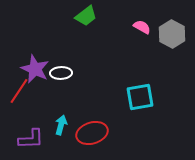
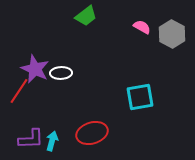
cyan arrow: moved 9 px left, 16 px down
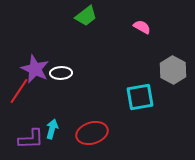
gray hexagon: moved 1 px right, 36 px down
cyan arrow: moved 12 px up
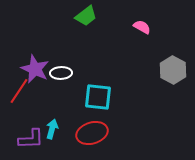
cyan square: moved 42 px left; rotated 16 degrees clockwise
